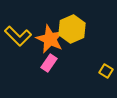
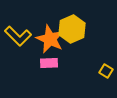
pink rectangle: rotated 54 degrees clockwise
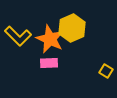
yellow hexagon: moved 1 px up
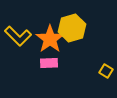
yellow hexagon: rotated 8 degrees clockwise
orange star: rotated 12 degrees clockwise
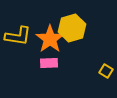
yellow L-shape: rotated 36 degrees counterclockwise
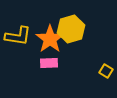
yellow hexagon: moved 1 px left, 1 px down
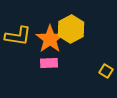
yellow hexagon: rotated 12 degrees counterclockwise
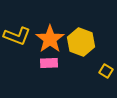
yellow hexagon: moved 10 px right, 13 px down; rotated 12 degrees counterclockwise
yellow L-shape: moved 1 px left; rotated 12 degrees clockwise
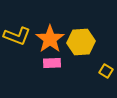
yellow hexagon: rotated 24 degrees counterclockwise
pink rectangle: moved 3 px right
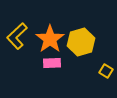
yellow L-shape: rotated 116 degrees clockwise
yellow hexagon: rotated 12 degrees counterclockwise
